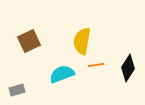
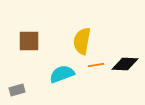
brown square: rotated 25 degrees clockwise
black diamond: moved 3 px left, 4 px up; rotated 60 degrees clockwise
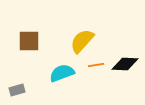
yellow semicircle: rotated 32 degrees clockwise
cyan semicircle: moved 1 px up
